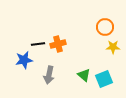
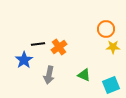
orange circle: moved 1 px right, 2 px down
orange cross: moved 1 px right, 3 px down; rotated 21 degrees counterclockwise
blue star: rotated 24 degrees counterclockwise
green triangle: rotated 16 degrees counterclockwise
cyan square: moved 7 px right, 6 px down
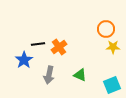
green triangle: moved 4 px left
cyan square: moved 1 px right
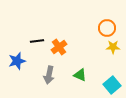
orange circle: moved 1 px right, 1 px up
black line: moved 1 px left, 3 px up
blue star: moved 7 px left, 1 px down; rotated 18 degrees clockwise
cyan square: rotated 18 degrees counterclockwise
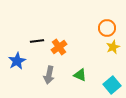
yellow star: rotated 24 degrees counterclockwise
blue star: rotated 12 degrees counterclockwise
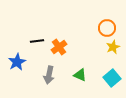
blue star: moved 1 px down
cyan square: moved 7 px up
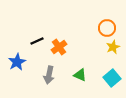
black line: rotated 16 degrees counterclockwise
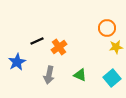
yellow star: moved 3 px right; rotated 16 degrees clockwise
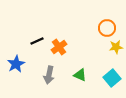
blue star: moved 1 px left, 2 px down
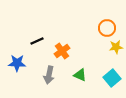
orange cross: moved 3 px right, 4 px down
blue star: moved 1 px right, 1 px up; rotated 30 degrees clockwise
